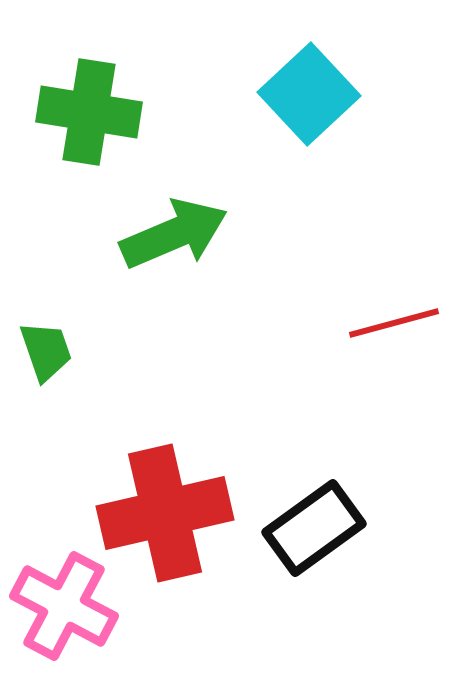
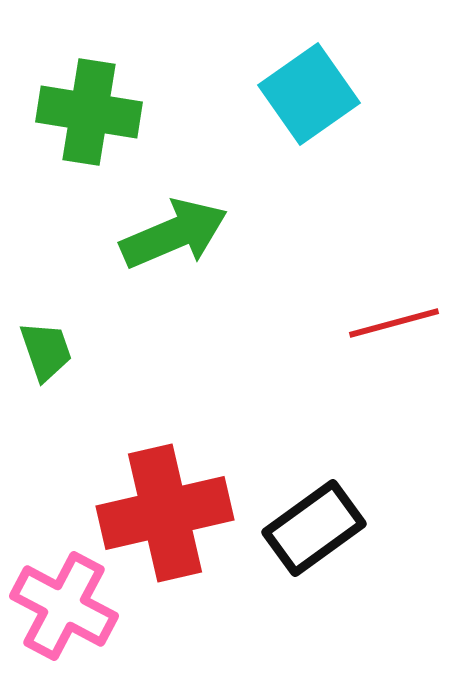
cyan square: rotated 8 degrees clockwise
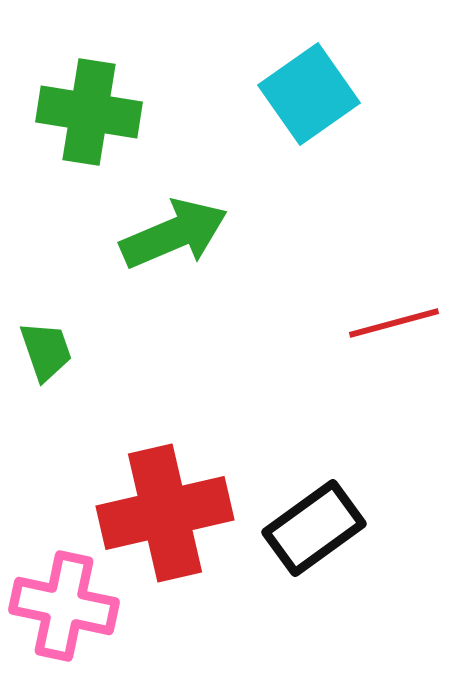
pink cross: rotated 16 degrees counterclockwise
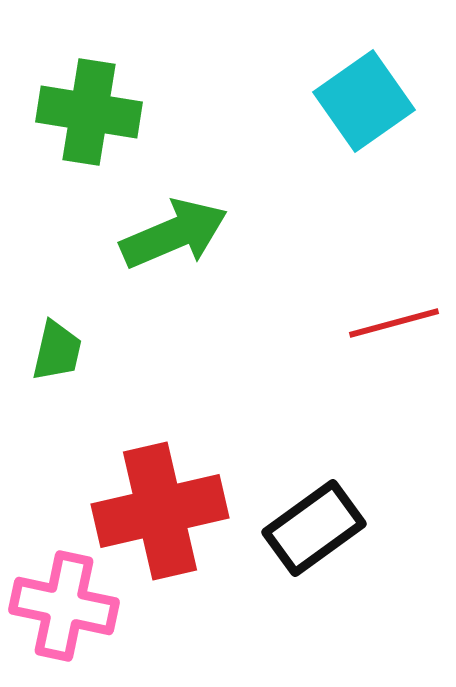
cyan square: moved 55 px right, 7 px down
green trapezoid: moved 11 px right; rotated 32 degrees clockwise
red cross: moved 5 px left, 2 px up
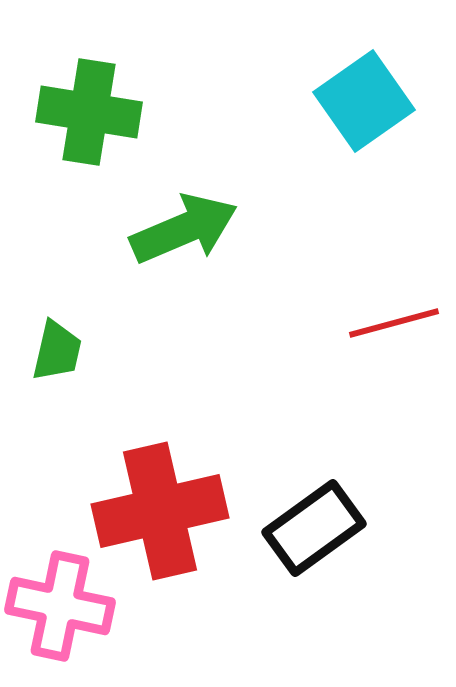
green arrow: moved 10 px right, 5 px up
pink cross: moved 4 px left
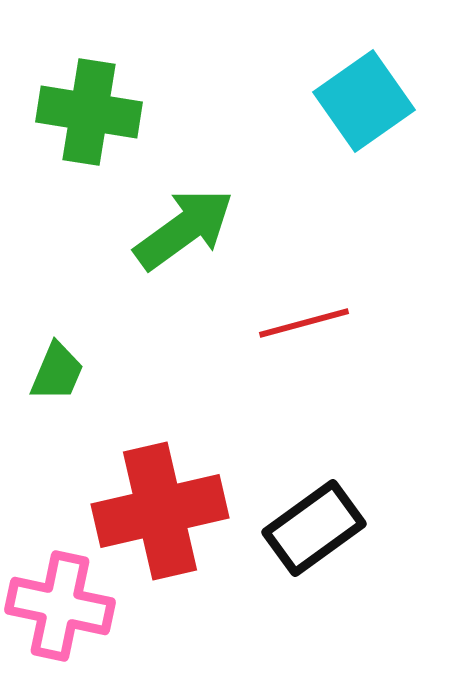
green arrow: rotated 13 degrees counterclockwise
red line: moved 90 px left
green trapezoid: moved 21 px down; rotated 10 degrees clockwise
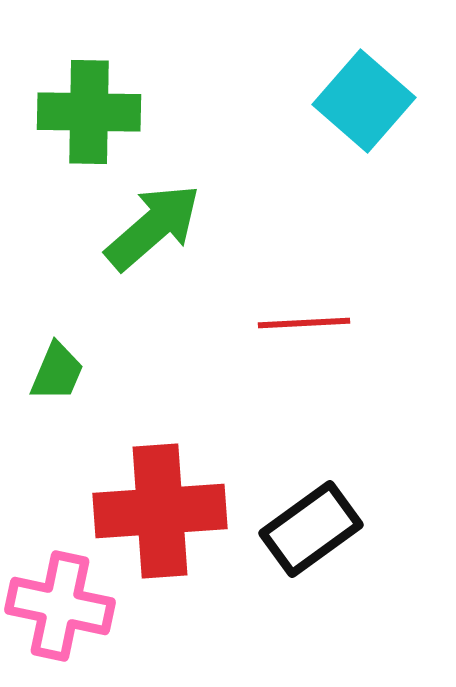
cyan square: rotated 14 degrees counterclockwise
green cross: rotated 8 degrees counterclockwise
green arrow: moved 31 px left, 2 px up; rotated 5 degrees counterclockwise
red line: rotated 12 degrees clockwise
red cross: rotated 9 degrees clockwise
black rectangle: moved 3 px left, 1 px down
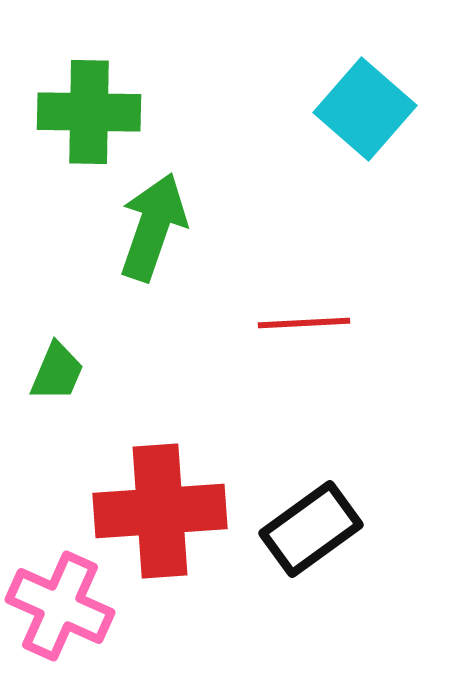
cyan square: moved 1 px right, 8 px down
green arrow: rotated 30 degrees counterclockwise
pink cross: rotated 12 degrees clockwise
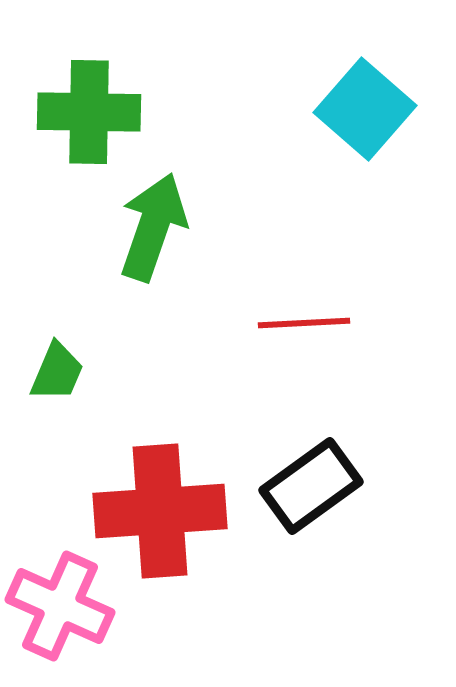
black rectangle: moved 43 px up
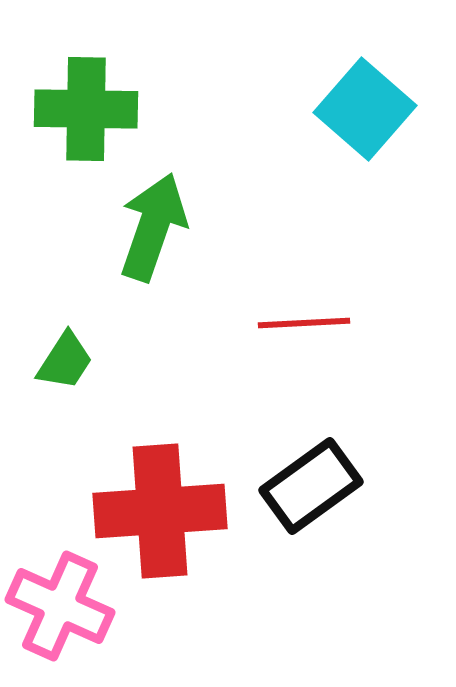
green cross: moved 3 px left, 3 px up
green trapezoid: moved 8 px right, 11 px up; rotated 10 degrees clockwise
